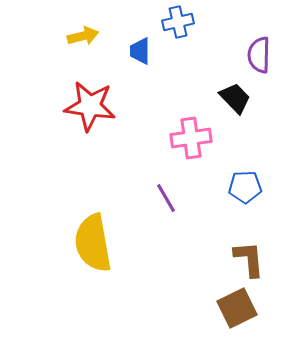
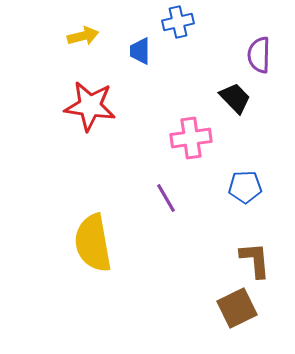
brown L-shape: moved 6 px right, 1 px down
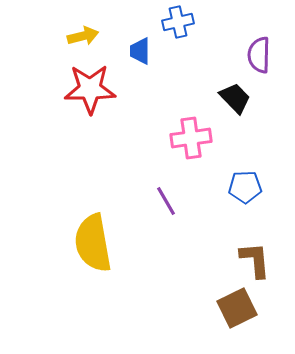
red star: moved 17 px up; rotated 9 degrees counterclockwise
purple line: moved 3 px down
